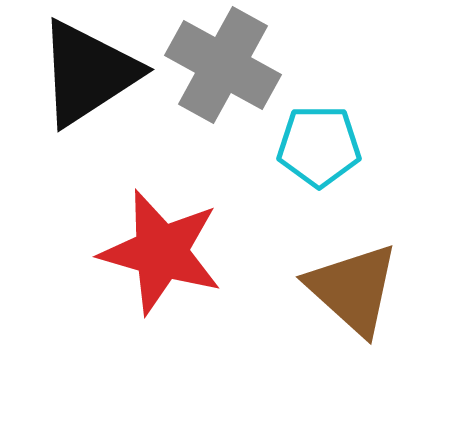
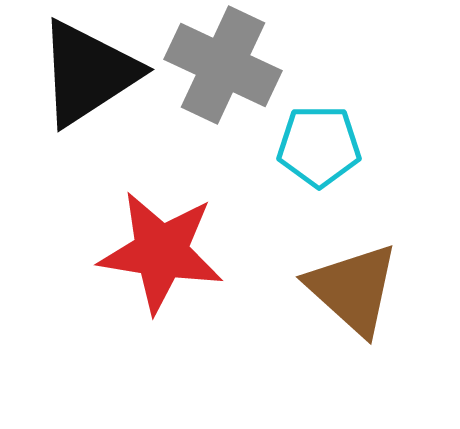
gray cross: rotated 4 degrees counterclockwise
red star: rotated 7 degrees counterclockwise
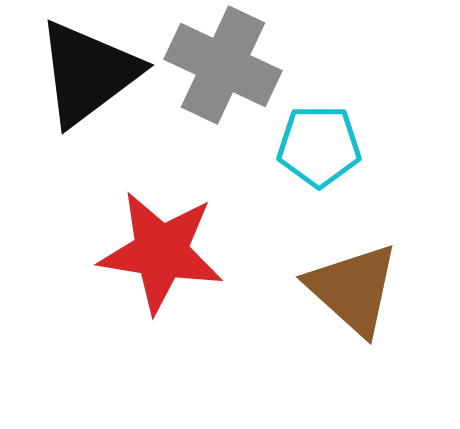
black triangle: rotated 4 degrees counterclockwise
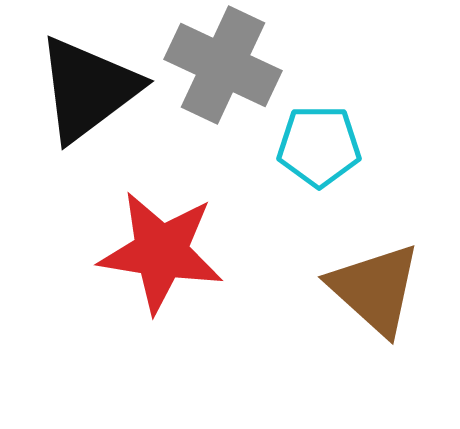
black triangle: moved 16 px down
brown triangle: moved 22 px right
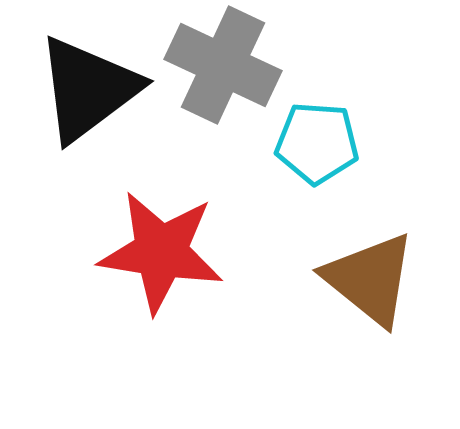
cyan pentagon: moved 2 px left, 3 px up; rotated 4 degrees clockwise
brown triangle: moved 5 px left, 10 px up; rotated 3 degrees counterclockwise
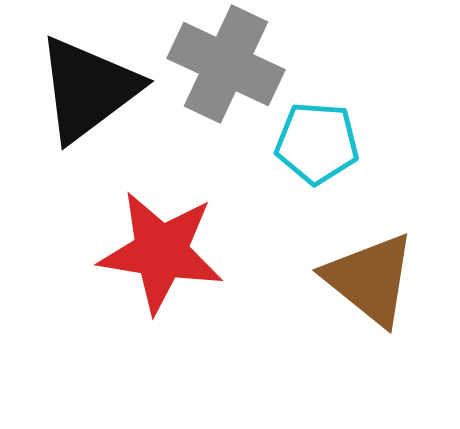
gray cross: moved 3 px right, 1 px up
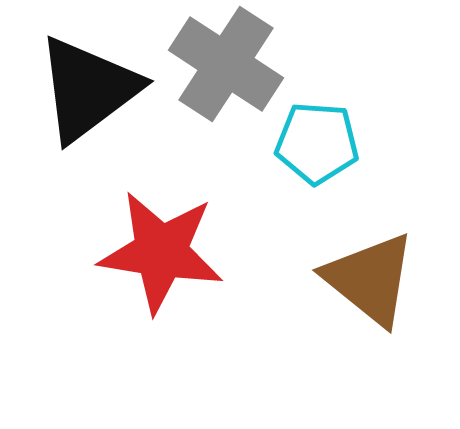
gray cross: rotated 8 degrees clockwise
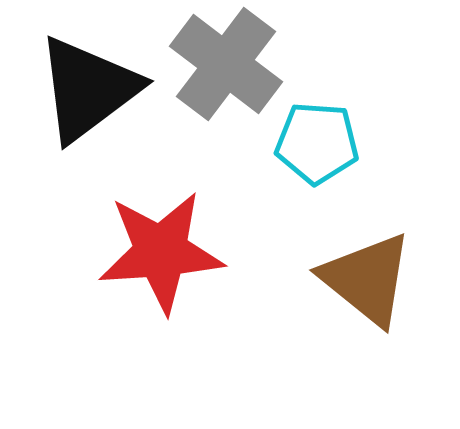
gray cross: rotated 4 degrees clockwise
red star: rotated 13 degrees counterclockwise
brown triangle: moved 3 px left
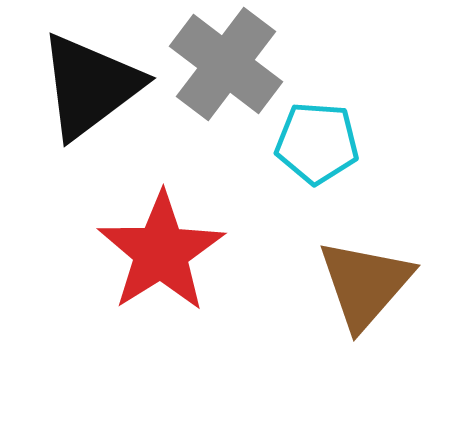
black triangle: moved 2 px right, 3 px up
red star: rotated 28 degrees counterclockwise
brown triangle: moved 2 px left, 5 px down; rotated 32 degrees clockwise
